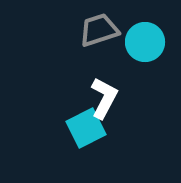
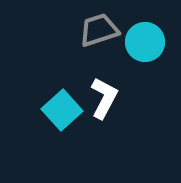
cyan square: moved 24 px left, 18 px up; rotated 15 degrees counterclockwise
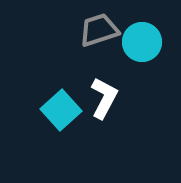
cyan circle: moved 3 px left
cyan square: moved 1 px left
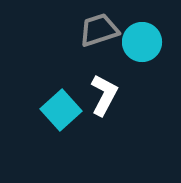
white L-shape: moved 3 px up
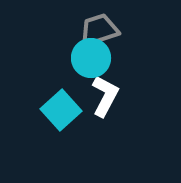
cyan circle: moved 51 px left, 16 px down
white L-shape: moved 1 px right, 1 px down
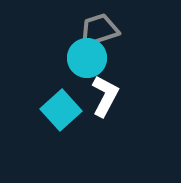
cyan circle: moved 4 px left
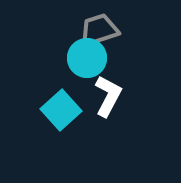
white L-shape: moved 3 px right
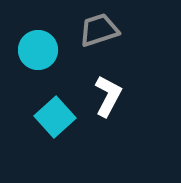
cyan circle: moved 49 px left, 8 px up
cyan square: moved 6 px left, 7 px down
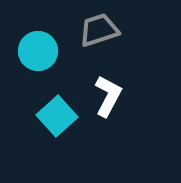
cyan circle: moved 1 px down
cyan square: moved 2 px right, 1 px up
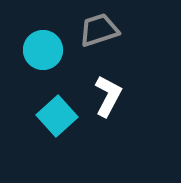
cyan circle: moved 5 px right, 1 px up
